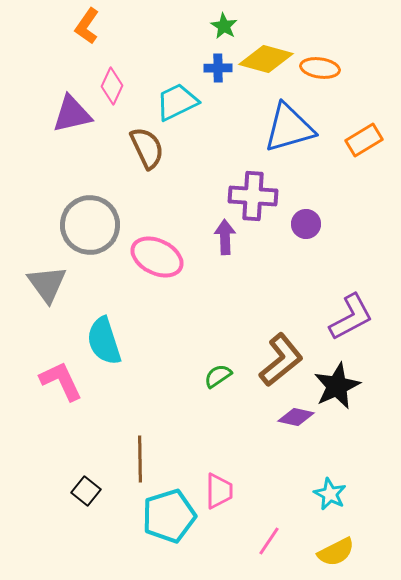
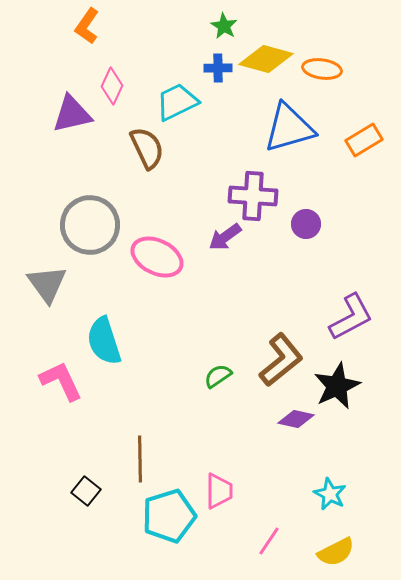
orange ellipse: moved 2 px right, 1 px down
purple arrow: rotated 124 degrees counterclockwise
purple diamond: moved 2 px down
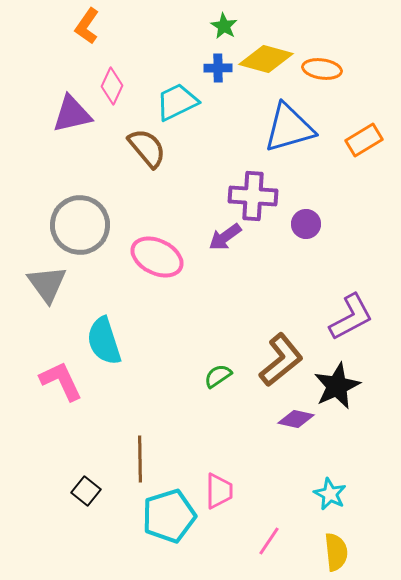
brown semicircle: rotated 15 degrees counterclockwise
gray circle: moved 10 px left
yellow semicircle: rotated 69 degrees counterclockwise
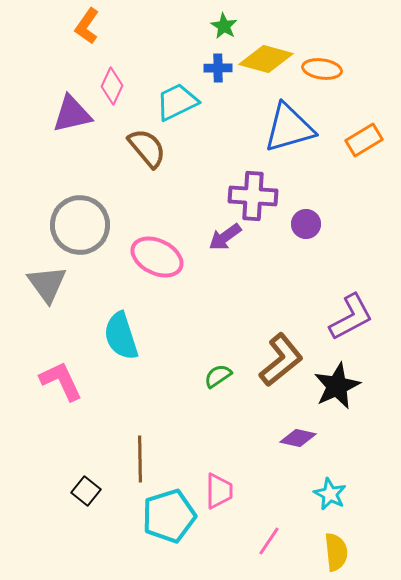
cyan semicircle: moved 17 px right, 5 px up
purple diamond: moved 2 px right, 19 px down
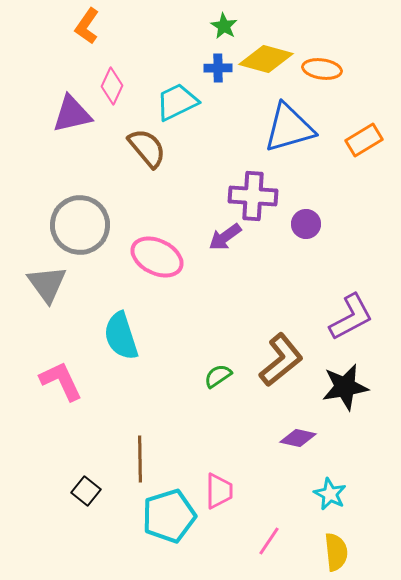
black star: moved 8 px right, 1 px down; rotated 15 degrees clockwise
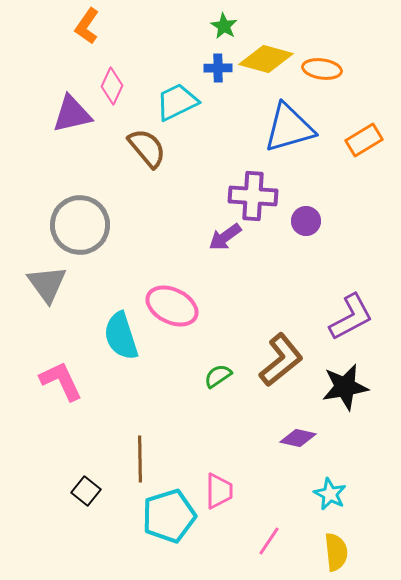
purple circle: moved 3 px up
pink ellipse: moved 15 px right, 49 px down
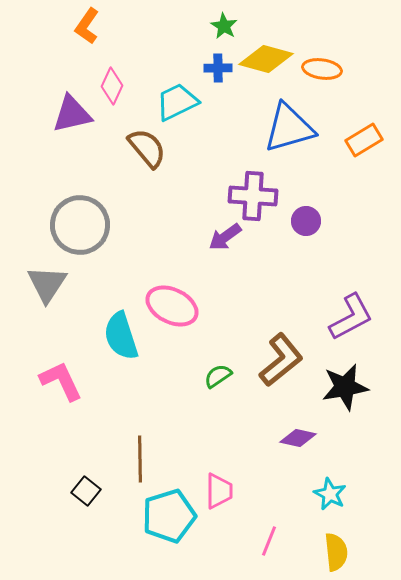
gray triangle: rotated 9 degrees clockwise
pink line: rotated 12 degrees counterclockwise
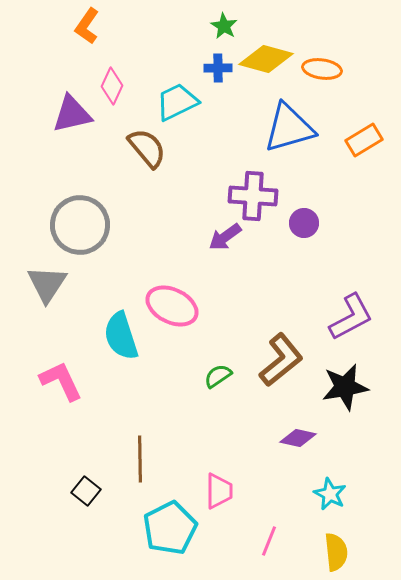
purple circle: moved 2 px left, 2 px down
cyan pentagon: moved 1 px right, 12 px down; rotated 10 degrees counterclockwise
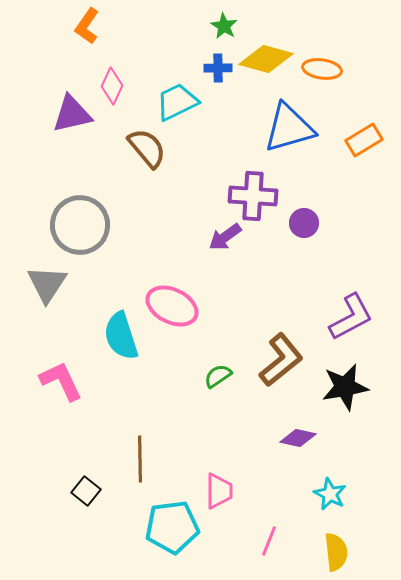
cyan pentagon: moved 2 px right, 1 px up; rotated 20 degrees clockwise
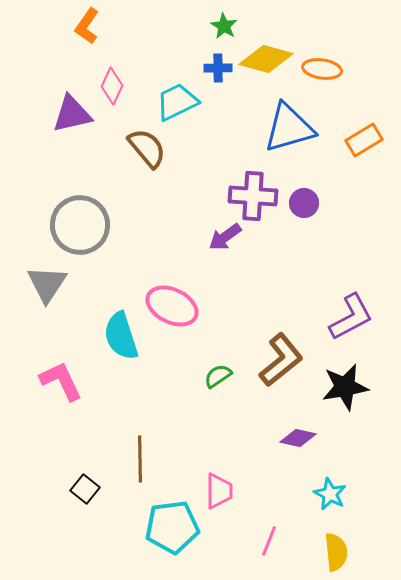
purple circle: moved 20 px up
black square: moved 1 px left, 2 px up
